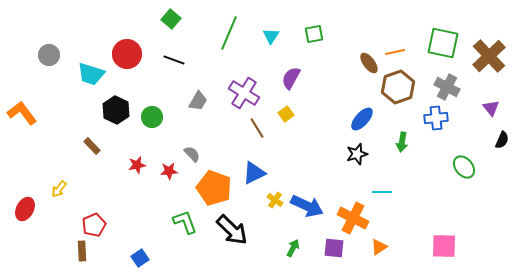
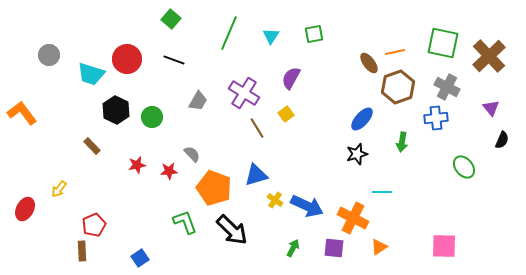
red circle at (127, 54): moved 5 px down
blue triangle at (254, 173): moved 2 px right, 2 px down; rotated 10 degrees clockwise
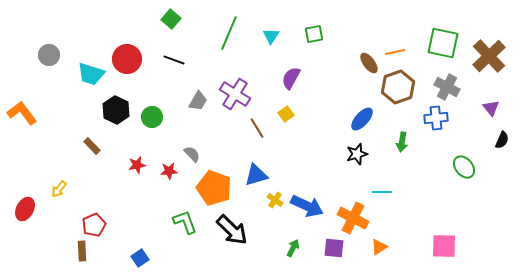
purple cross at (244, 93): moved 9 px left, 1 px down
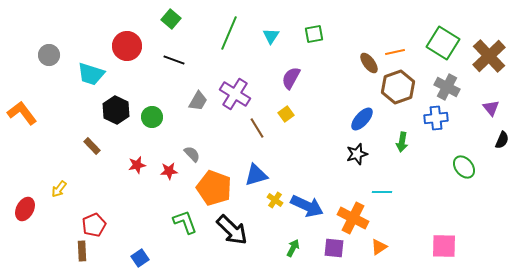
green square at (443, 43): rotated 20 degrees clockwise
red circle at (127, 59): moved 13 px up
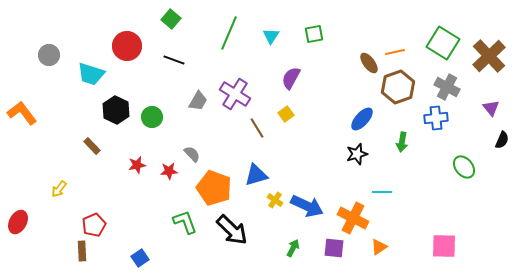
red ellipse at (25, 209): moved 7 px left, 13 px down
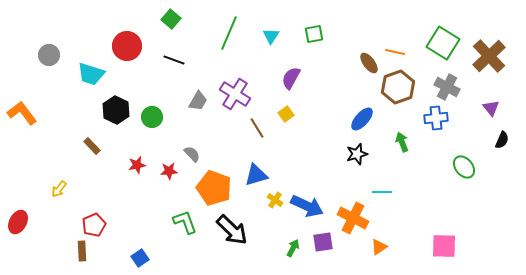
orange line at (395, 52): rotated 24 degrees clockwise
green arrow at (402, 142): rotated 150 degrees clockwise
purple square at (334, 248): moved 11 px left, 6 px up; rotated 15 degrees counterclockwise
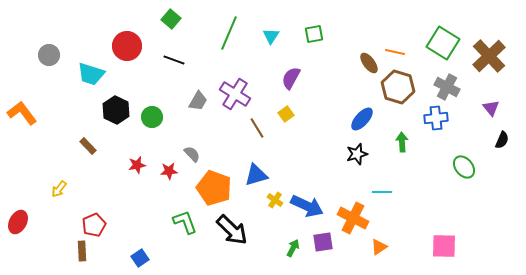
brown hexagon at (398, 87): rotated 24 degrees counterclockwise
green arrow at (402, 142): rotated 18 degrees clockwise
brown rectangle at (92, 146): moved 4 px left
